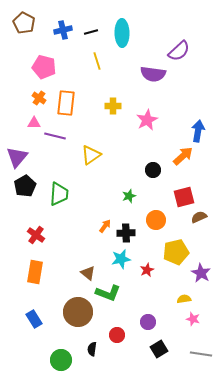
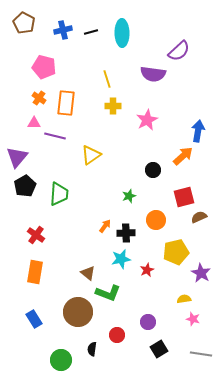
yellow line at (97, 61): moved 10 px right, 18 px down
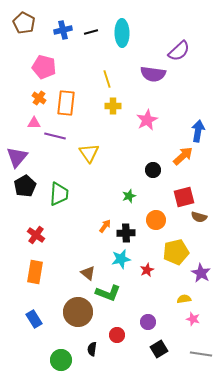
yellow triangle at (91, 155): moved 2 px left, 2 px up; rotated 30 degrees counterclockwise
brown semicircle at (199, 217): rotated 140 degrees counterclockwise
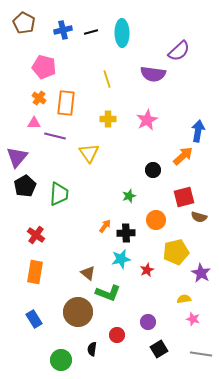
yellow cross at (113, 106): moved 5 px left, 13 px down
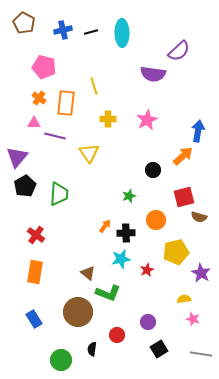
yellow line at (107, 79): moved 13 px left, 7 px down
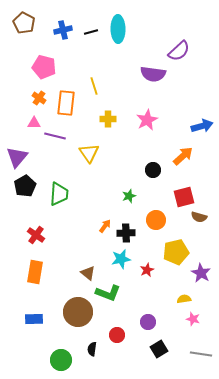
cyan ellipse at (122, 33): moved 4 px left, 4 px up
blue arrow at (198, 131): moved 4 px right, 5 px up; rotated 65 degrees clockwise
blue rectangle at (34, 319): rotated 60 degrees counterclockwise
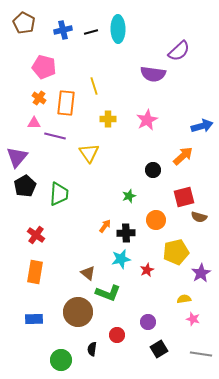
purple star at (201, 273): rotated 12 degrees clockwise
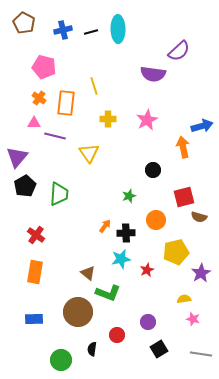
orange arrow at (183, 156): moved 9 px up; rotated 60 degrees counterclockwise
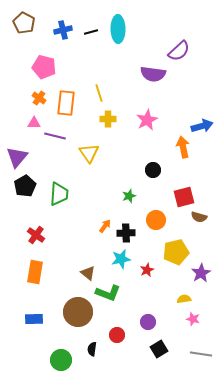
yellow line at (94, 86): moved 5 px right, 7 px down
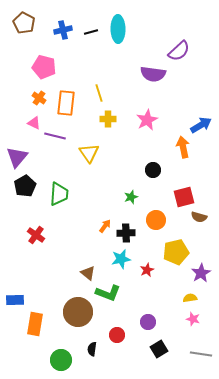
pink triangle at (34, 123): rotated 24 degrees clockwise
blue arrow at (202, 126): moved 1 px left, 1 px up; rotated 15 degrees counterclockwise
green star at (129, 196): moved 2 px right, 1 px down
orange rectangle at (35, 272): moved 52 px down
yellow semicircle at (184, 299): moved 6 px right, 1 px up
blue rectangle at (34, 319): moved 19 px left, 19 px up
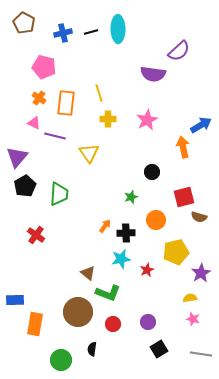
blue cross at (63, 30): moved 3 px down
black circle at (153, 170): moved 1 px left, 2 px down
red circle at (117, 335): moved 4 px left, 11 px up
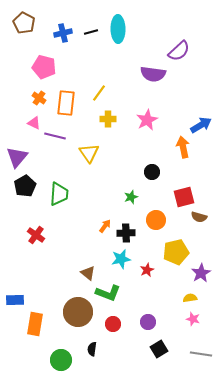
yellow line at (99, 93): rotated 54 degrees clockwise
